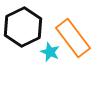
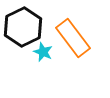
cyan star: moved 7 px left
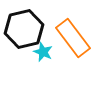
black hexagon: moved 1 px right, 2 px down; rotated 12 degrees clockwise
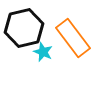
black hexagon: moved 1 px up
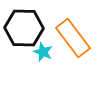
black hexagon: rotated 15 degrees clockwise
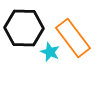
cyan star: moved 7 px right
